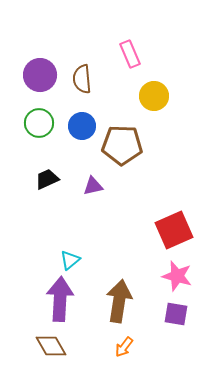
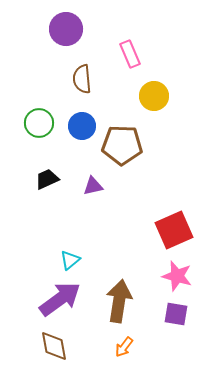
purple circle: moved 26 px right, 46 px up
purple arrow: rotated 51 degrees clockwise
brown diamond: moved 3 px right; rotated 20 degrees clockwise
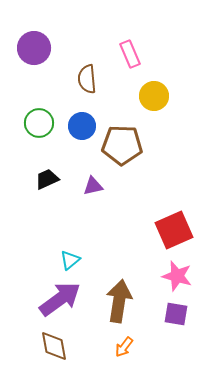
purple circle: moved 32 px left, 19 px down
brown semicircle: moved 5 px right
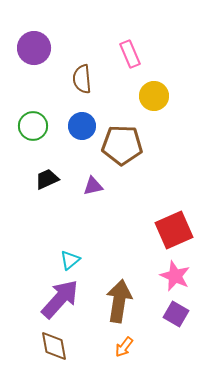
brown semicircle: moved 5 px left
green circle: moved 6 px left, 3 px down
pink star: moved 2 px left; rotated 8 degrees clockwise
purple arrow: rotated 12 degrees counterclockwise
purple square: rotated 20 degrees clockwise
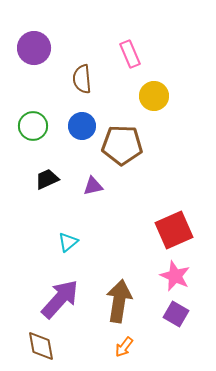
cyan triangle: moved 2 px left, 18 px up
brown diamond: moved 13 px left
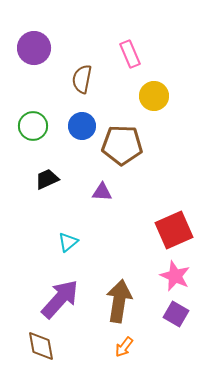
brown semicircle: rotated 16 degrees clockwise
purple triangle: moved 9 px right, 6 px down; rotated 15 degrees clockwise
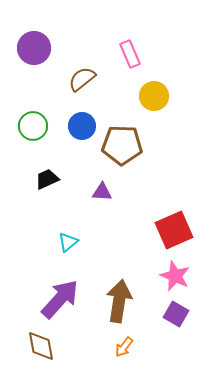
brown semicircle: rotated 40 degrees clockwise
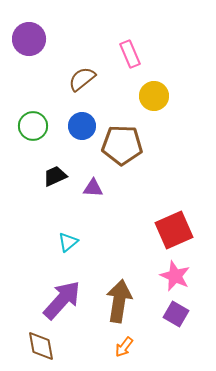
purple circle: moved 5 px left, 9 px up
black trapezoid: moved 8 px right, 3 px up
purple triangle: moved 9 px left, 4 px up
purple arrow: moved 2 px right, 1 px down
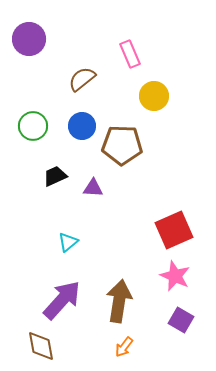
purple square: moved 5 px right, 6 px down
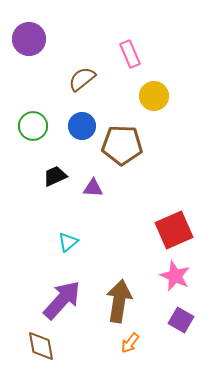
orange arrow: moved 6 px right, 4 px up
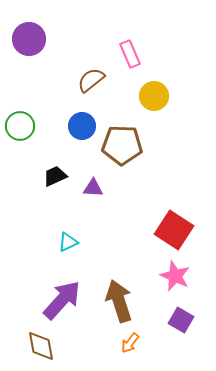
brown semicircle: moved 9 px right, 1 px down
green circle: moved 13 px left
red square: rotated 33 degrees counterclockwise
cyan triangle: rotated 15 degrees clockwise
brown arrow: rotated 27 degrees counterclockwise
